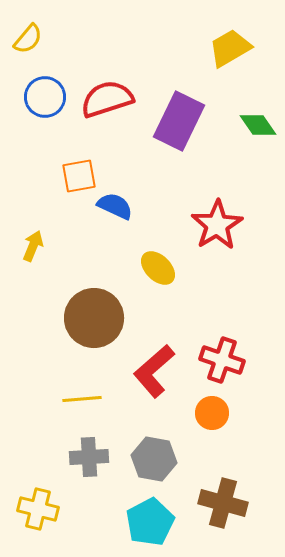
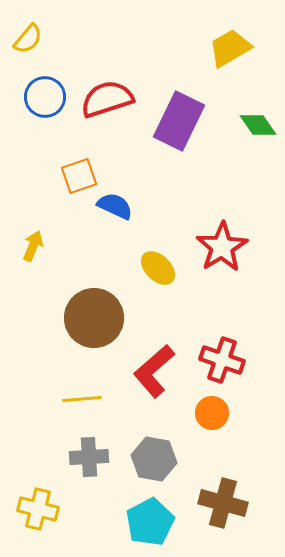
orange square: rotated 9 degrees counterclockwise
red star: moved 5 px right, 22 px down
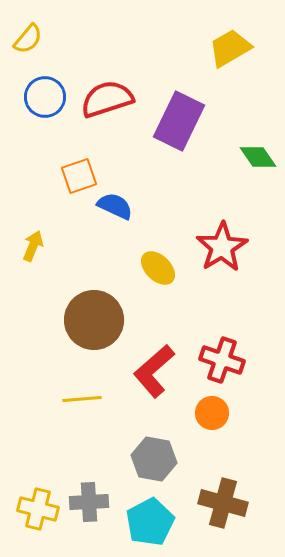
green diamond: moved 32 px down
brown circle: moved 2 px down
gray cross: moved 45 px down
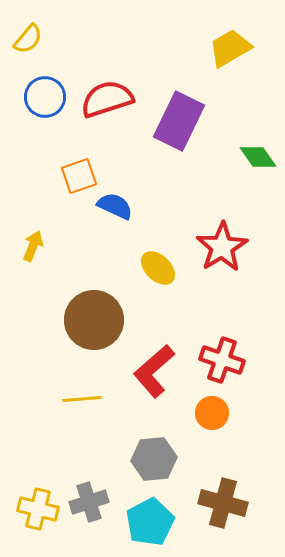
gray hexagon: rotated 15 degrees counterclockwise
gray cross: rotated 15 degrees counterclockwise
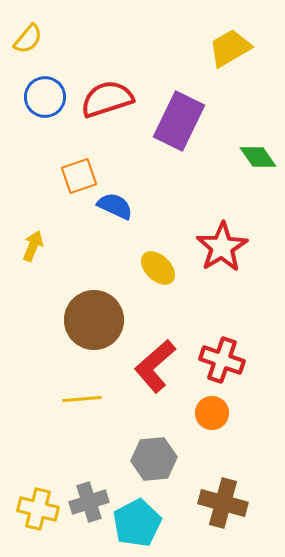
red L-shape: moved 1 px right, 5 px up
cyan pentagon: moved 13 px left, 1 px down
